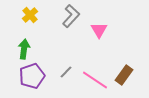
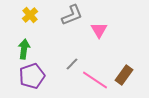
gray L-shape: moved 1 px right, 1 px up; rotated 25 degrees clockwise
gray line: moved 6 px right, 8 px up
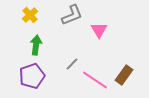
green arrow: moved 12 px right, 4 px up
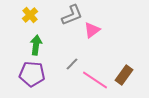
pink triangle: moved 7 px left; rotated 24 degrees clockwise
purple pentagon: moved 2 px up; rotated 25 degrees clockwise
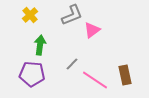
green arrow: moved 4 px right
brown rectangle: moved 1 px right; rotated 48 degrees counterclockwise
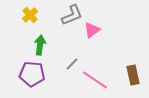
brown rectangle: moved 8 px right
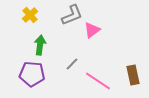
pink line: moved 3 px right, 1 px down
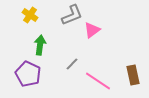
yellow cross: rotated 14 degrees counterclockwise
purple pentagon: moved 4 px left; rotated 20 degrees clockwise
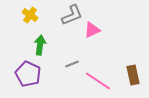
pink triangle: rotated 12 degrees clockwise
gray line: rotated 24 degrees clockwise
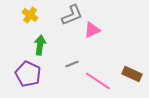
brown rectangle: moved 1 px left, 1 px up; rotated 54 degrees counterclockwise
